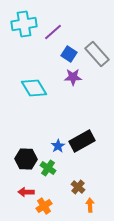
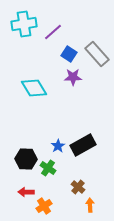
black rectangle: moved 1 px right, 4 px down
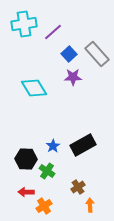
blue square: rotated 14 degrees clockwise
blue star: moved 5 px left
green cross: moved 1 px left, 3 px down
brown cross: rotated 16 degrees clockwise
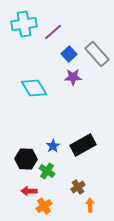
red arrow: moved 3 px right, 1 px up
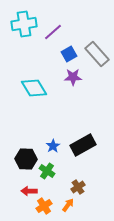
blue square: rotated 14 degrees clockwise
orange arrow: moved 22 px left; rotated 40 degrees clockwise
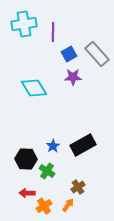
purple line: rotated 48 degrees counterclockwise
red arrow: moved 2 px left, 2 px down
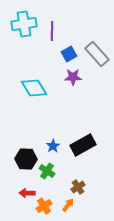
purple line: moved 1 px left, 1 px up
